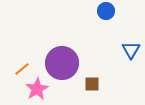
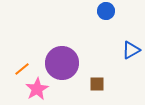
blue triangle: rotated 30 degrees clockwise
brown square: moved 5 px right
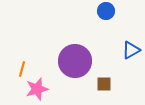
purple circle: moved 13 px right, 2 px up
orange line: rotated 35 degrees counterclockwise
brown square: moved 7 px right
pink star: rotated 15 degrees clockwise
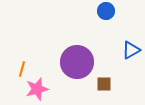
purple circle: moved 2 px right, 1 px down
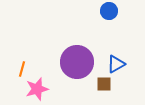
blue circle: moved 3 px right
blue triangle: moved 15 px left, 14 px down
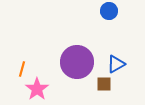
pink star: rotated 20 degrees counterclockwise
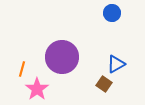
blue circle: moved 3 px right, 2 px down
purple circle: moved 15 px left, 5 px up
brown square: rotated 35 degrees clockwise
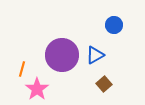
blue circle: moved 2 px right, 12 px down
purple circle: moved 2 px up
blue triangle: moved 21 px left, 9 px up
brown square: rotated 14 degrees clockwise
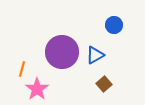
purple circle: moved 3 px up
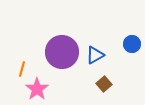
blue circle: moved 18 px right, 19 px down
